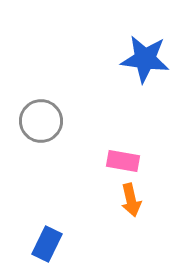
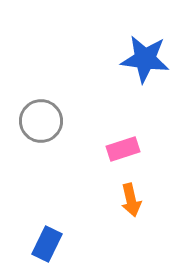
pink rectangle: moved 12 px up; rotated 28 degrees counterclockwise
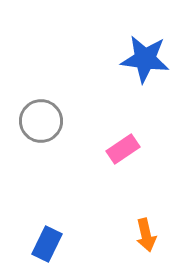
pink rectangle: rotated 16 degrees counterclockwise
orange arrow: moved 15 px right, 35 px down
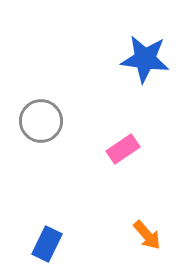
orange arrow: moved 1 px right; rotated 28 degrees counterclockwise
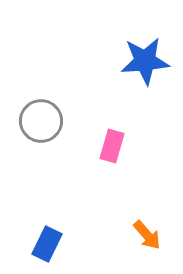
blue star: moved 2 px down; rotated 12 degrees counterclockwise
pink rectangle: moved 11 px left, 3 px up; rotated 40 degrees counterclockwise
